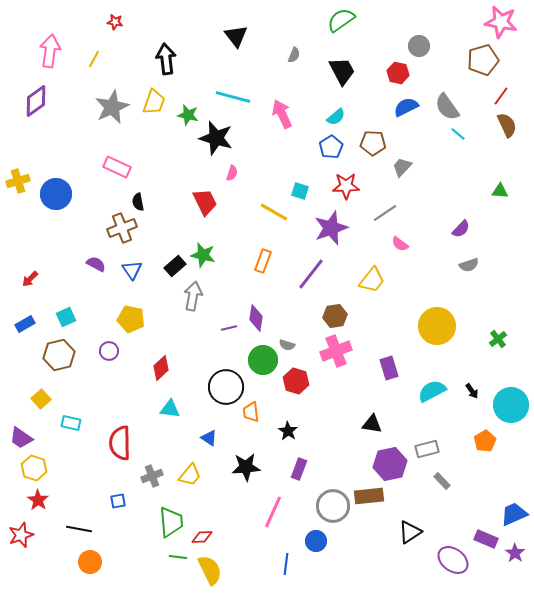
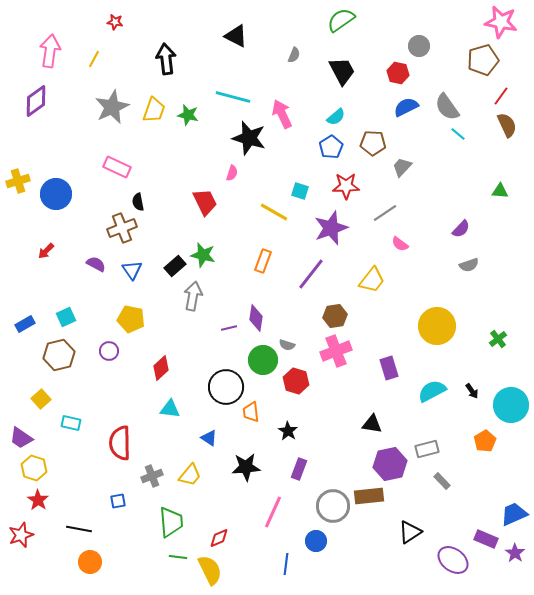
black triangle at (236, 36): rotated 25 degrees counterclockwise
yellow trapezoid at (154, 102): moved 8 px down
black star at (216, 138): moved 33 px right
red arrow at (30, 279): moved 16 px right, 28 px up
red diamond at (202, 537): moved 17 px right, 1 px down; rotated 20 degrees counterclockwise
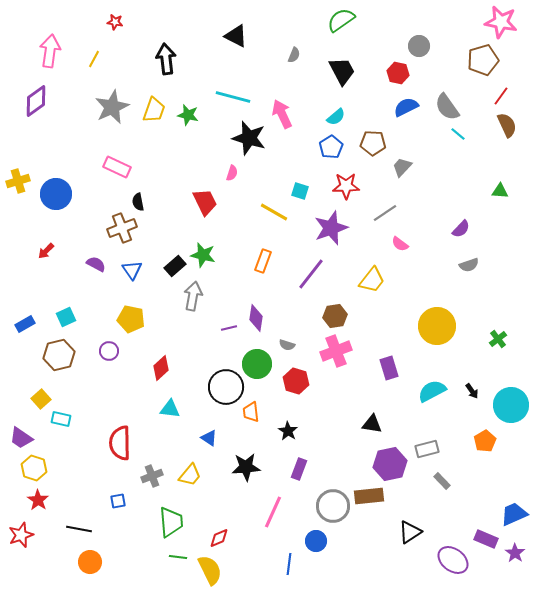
green circle at (263, 360): moved 6 px left, 4 px down
cyan rectangle at (71, 423): moved 10 px left, 4 px up
blue line at (286, 564): moved 3 px right
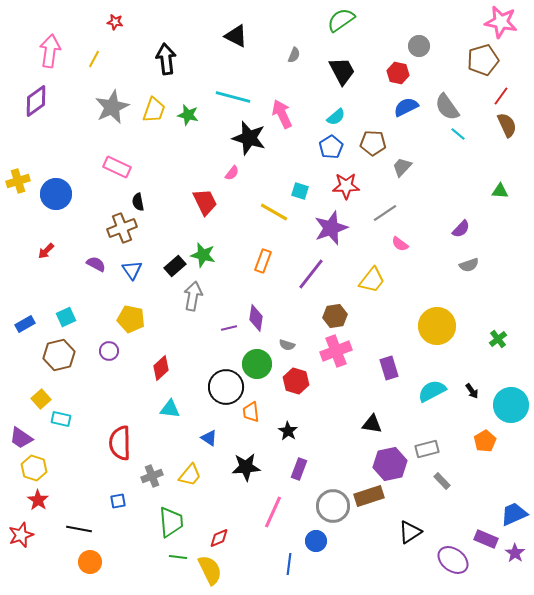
pink semicircle at (232, 173): rotated 21 degrees clockwise
brown rectangle at (369, 496): rotated 12 degrees counterclockwise
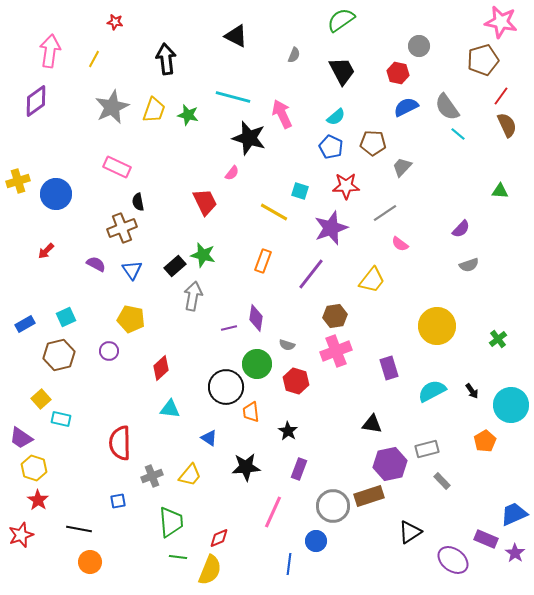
blue pentagon at (331, 147): rotated 15 degrees counterclockwise
yellow semicircle at (210, 570): rotated 48 degrees clockwise
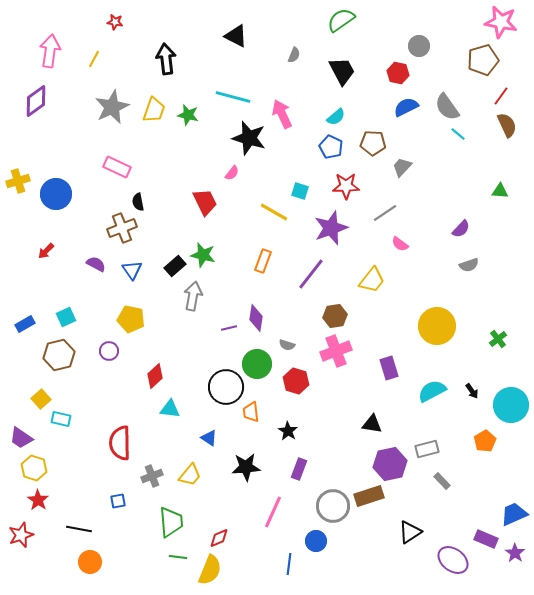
red diamond at (161, 368): moved 6 px left, 8 px down
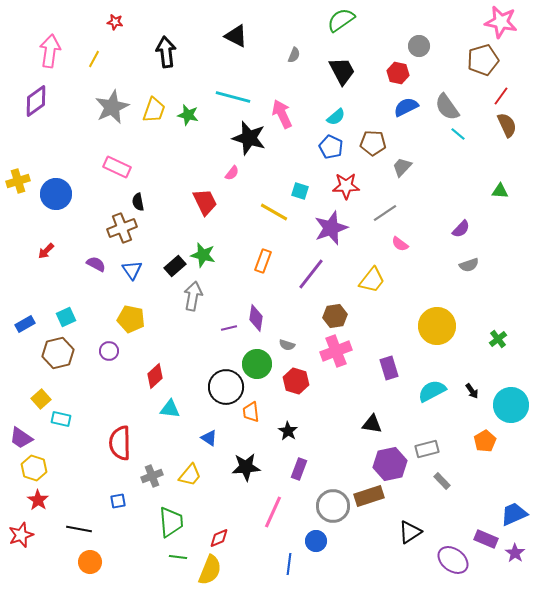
black arrow at (166, 59): moved 7 px up
brown hexagon at (59, 355): moved 1 px left, 2 px up
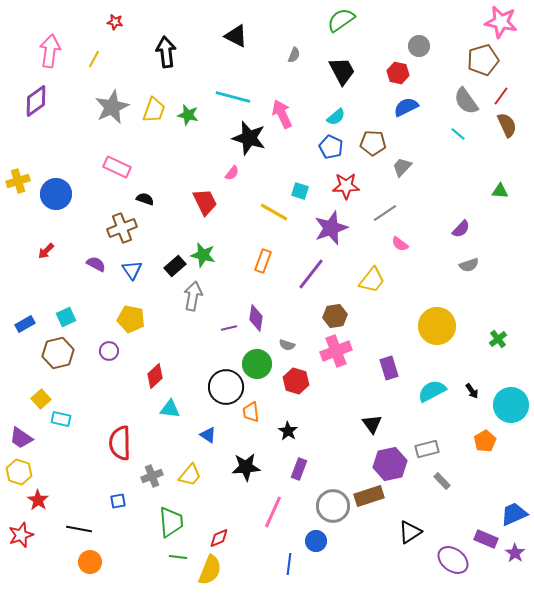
gray semicircle at (447, 107): moved 19 px right, 6 px up
black semicircle at (138, 202): moved 7 px right, 3 px up; rotated 120 degrees clockwise
black triangle at (372, 424): rotated 45 degrees clockwise
blue triangle at (209, 438): moved 1 px left, 3 px up
yellow hexagon at (34, 468): moved 15 px left, 4 px down
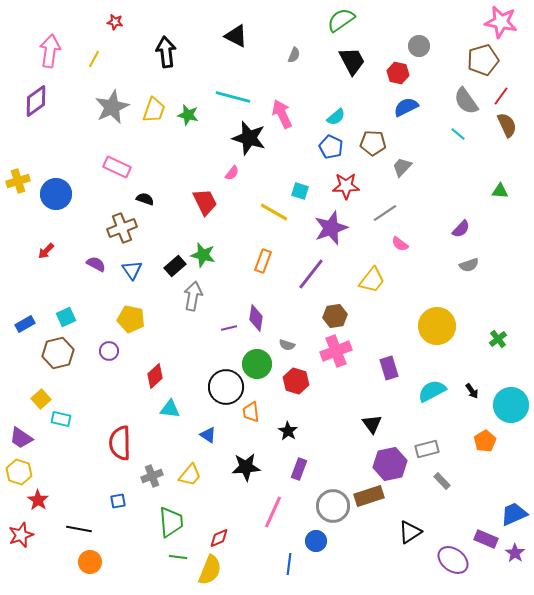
black trapezoid at (342, 71): moved 10 px right, 10 px up
